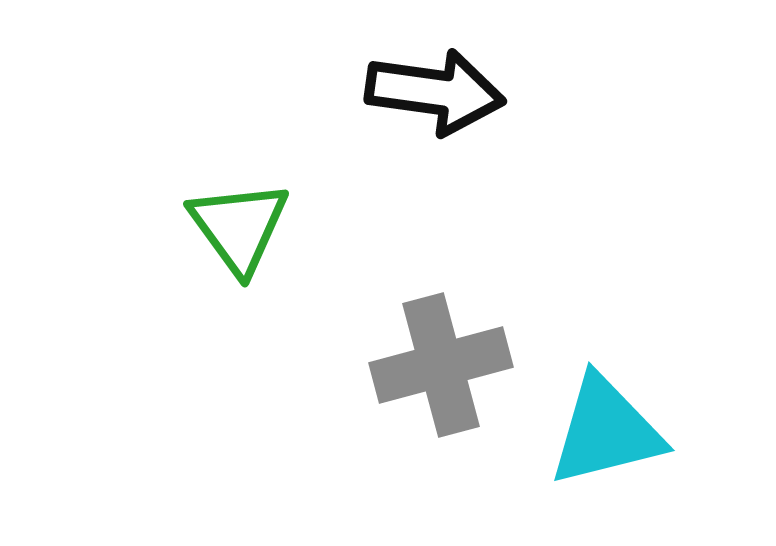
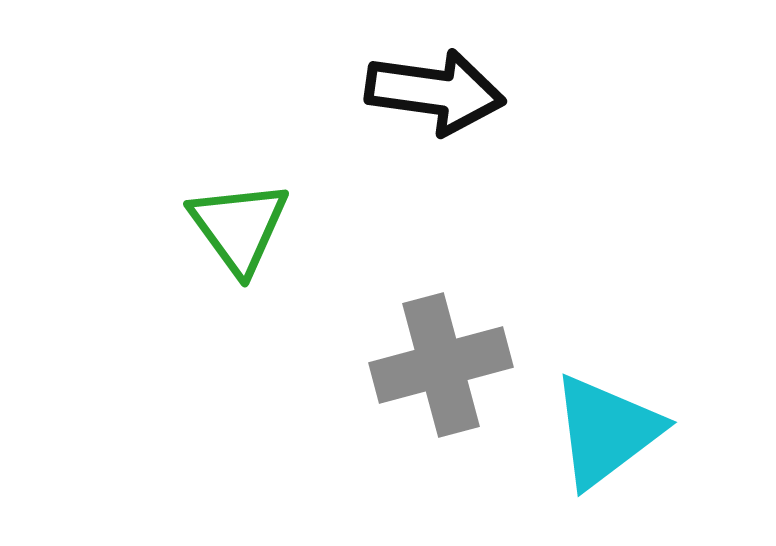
cyan triangle: rotated 23 degrees counterclockwise
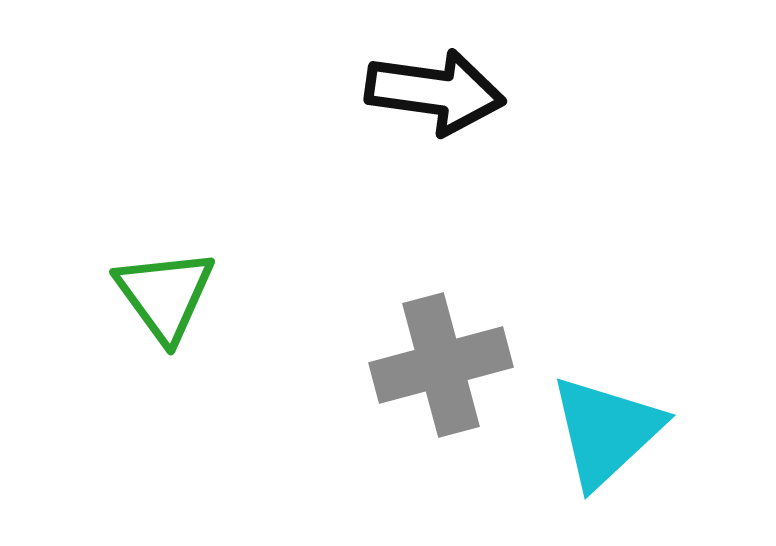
green triangle: moved 74 px left, 68 px down
cyan triangle: rotated 6 degrees counterclockwise
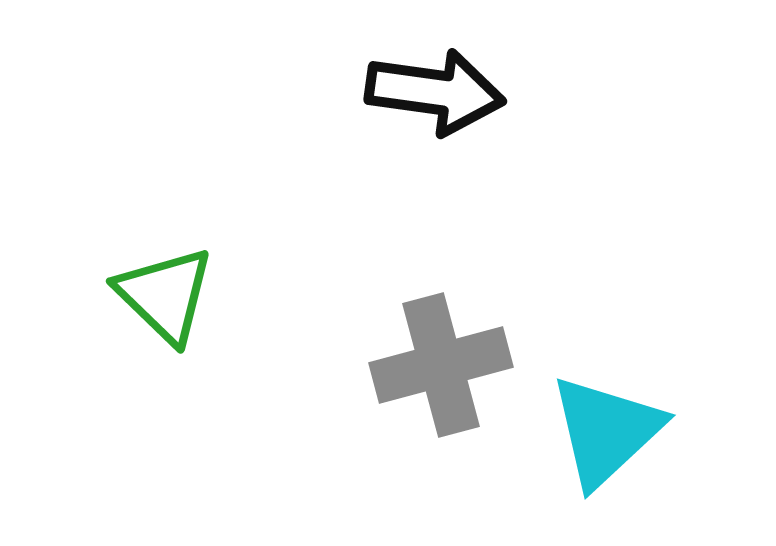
green triangle: rotated 10 degrees counterclockwise
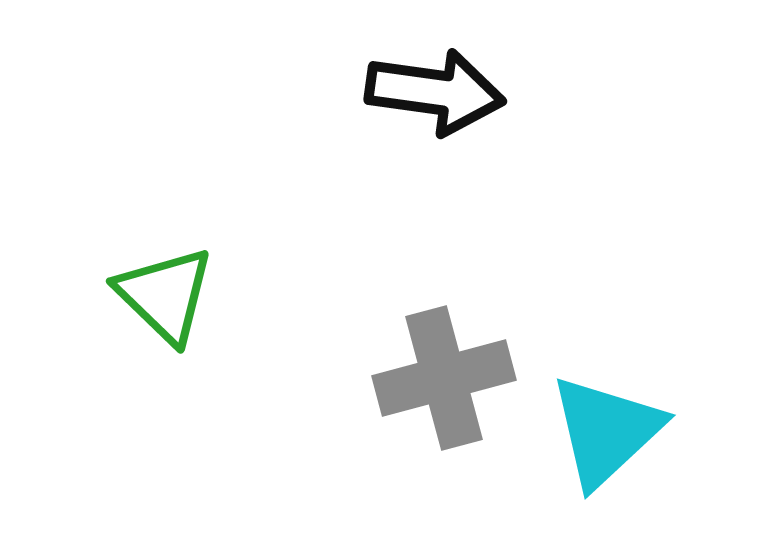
gray cross: moved 3 px right, 13 px down
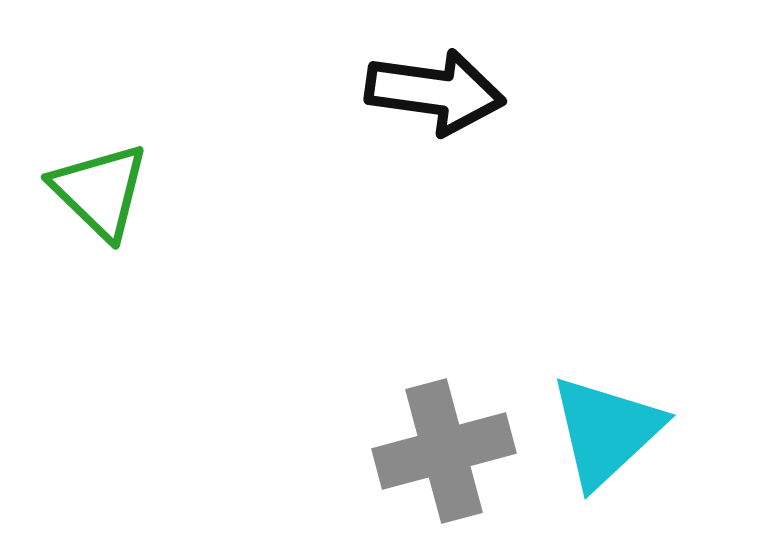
green triangle: moved 65 px left, 104 px up
gray cross: moved 73 px down
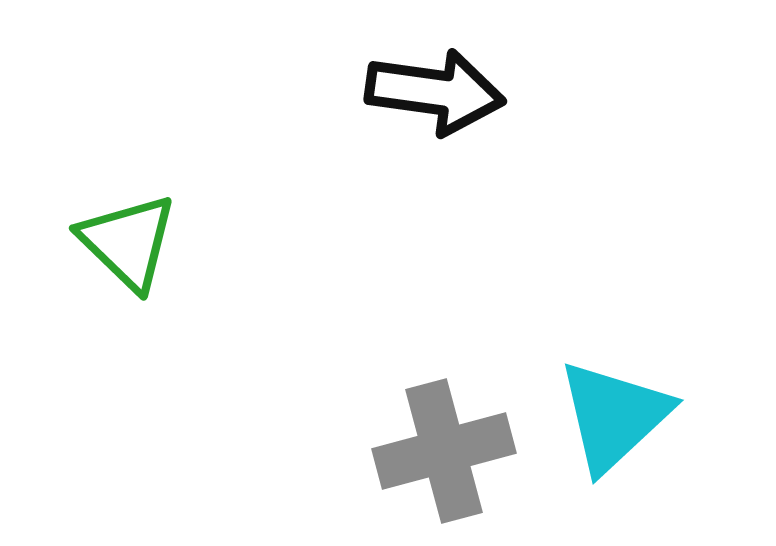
green triangle: moved 28 px right, 51 px down
cyan triangle: moved 8 px right, 15 px up
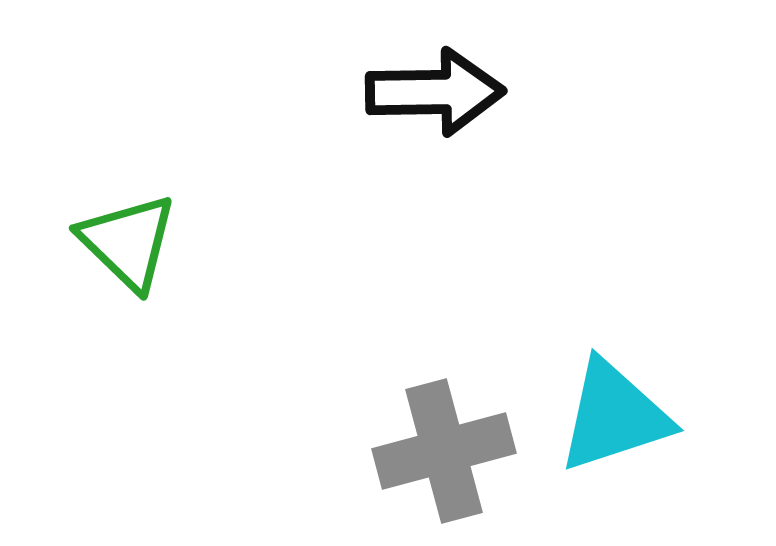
black arrow: rotated 9 degrees counterclockwise
cyan triangle: rotated 25 degrees clockwise
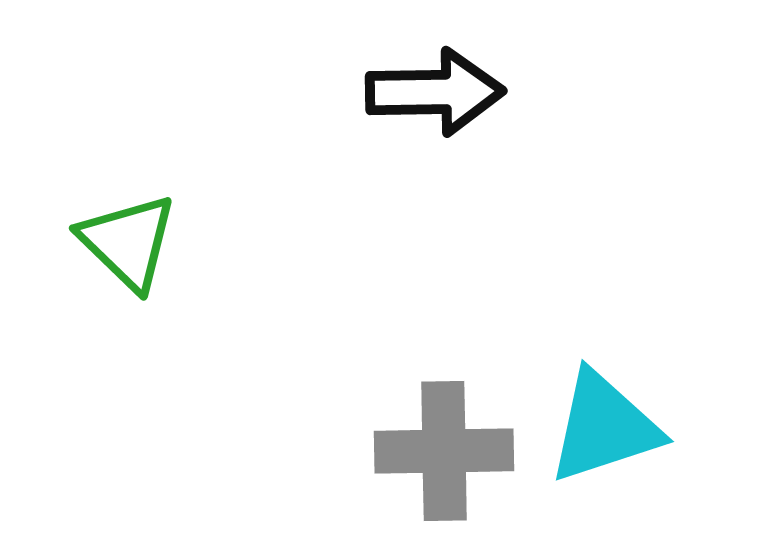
cyan triangle: moved 10 px left, 11 px down
gray cross: rotated 14 degrees clockwise
